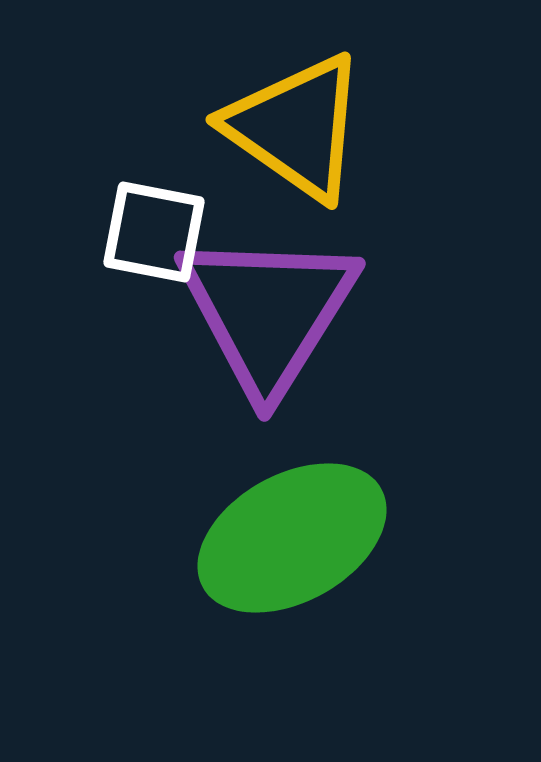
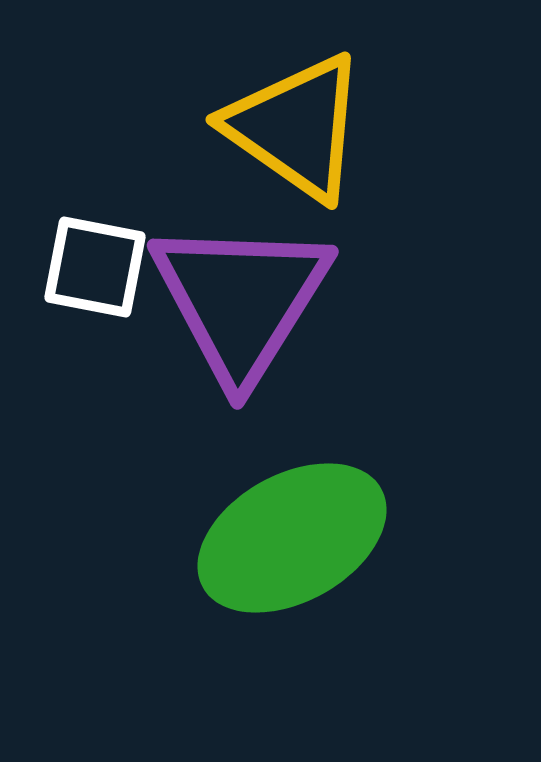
white square: moved 59 px left, 35 px down
purple triangle: moved 27 px left, 12 px up
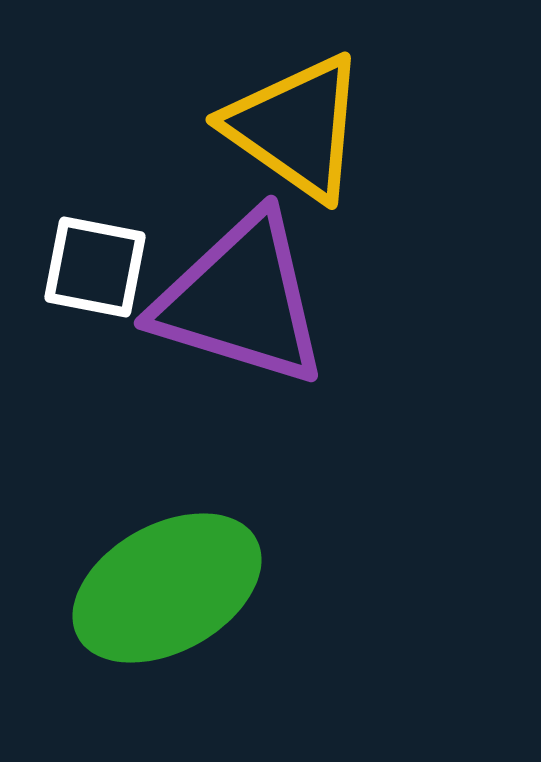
purple triangle: rotated 45 degrees counterclockwise
green ellipse: moved 125 px left, 50 px down
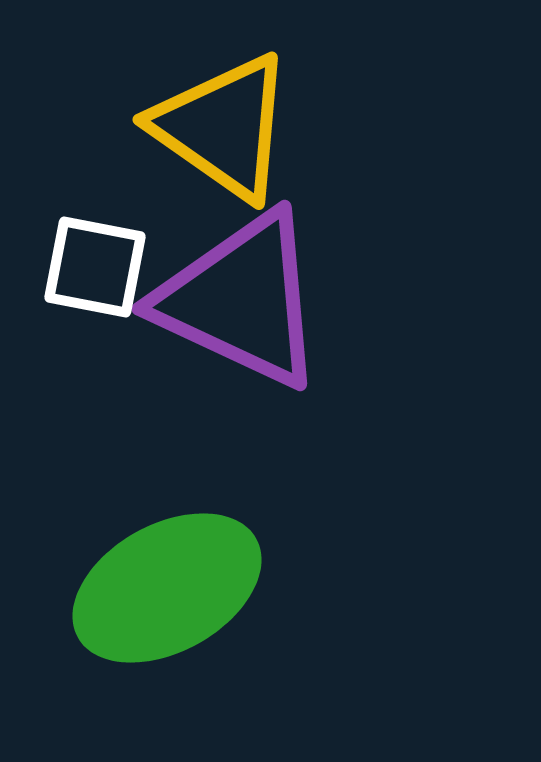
yellow triangle: moved 73 px left
purple triangle: rotated 8 degrees clockwise
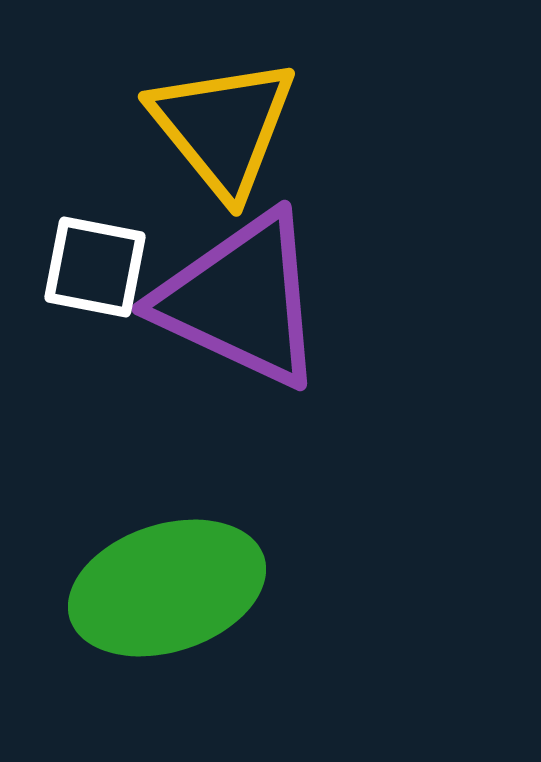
yellow triangle: rotated 16 degrees clockwise
green ellipse: rotated 11 degrees clockwise
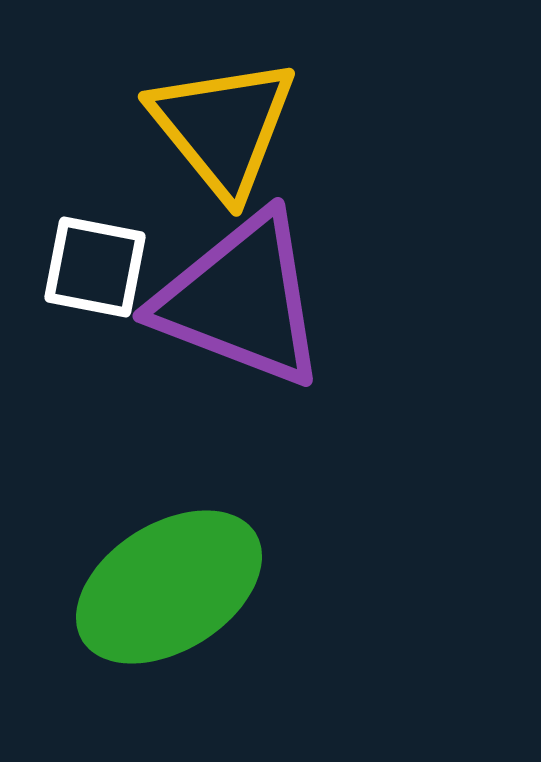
purple triangle: rotated 4 degrees counterclockwise
green ellipse: moved 2 px right, 1 px up; rotated 14 degrees counterclockwise
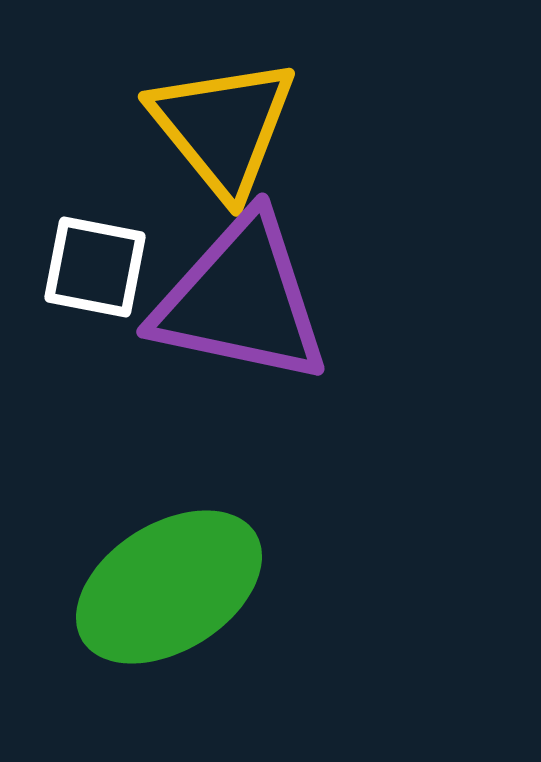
purple triangle: rotated 9 degrees counterclockwise
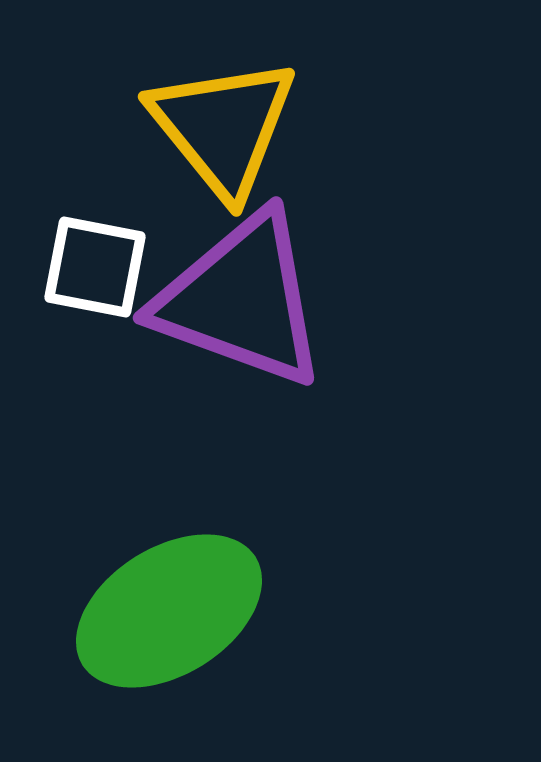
purple triangle: rotated 8 degrees clockwise
green ellipse: moved 24 px down
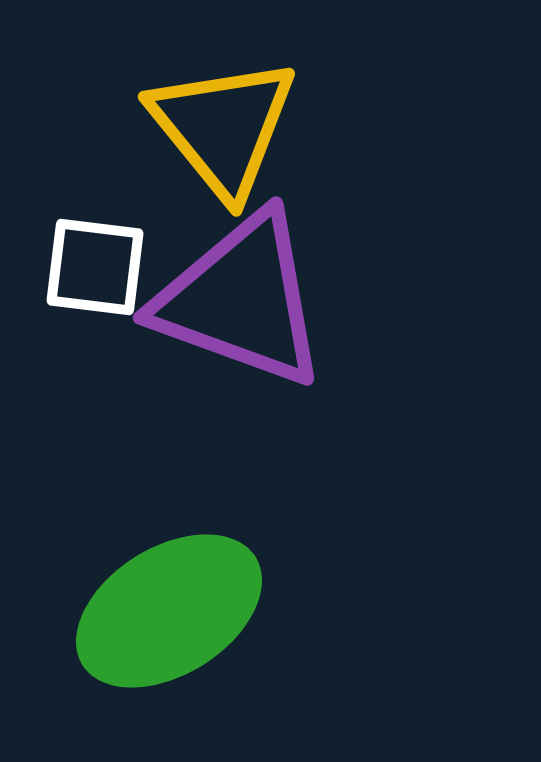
white square: rotated 4 degrees counterclockwise
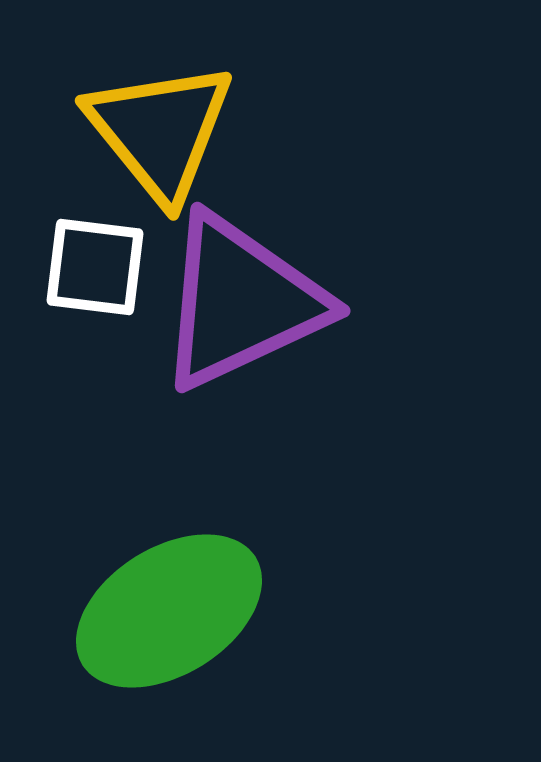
yellow triangle: moved 63 px left, 4 px down
purple triangle: moved 2 px down; rotated 45 degrees counterclockwise
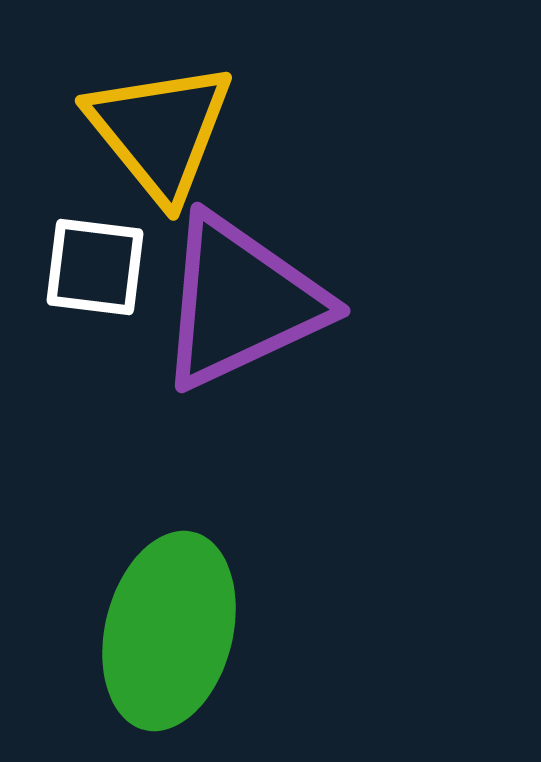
green ellipse: moved 20 px down; rotated 44 degrees counterclockwise
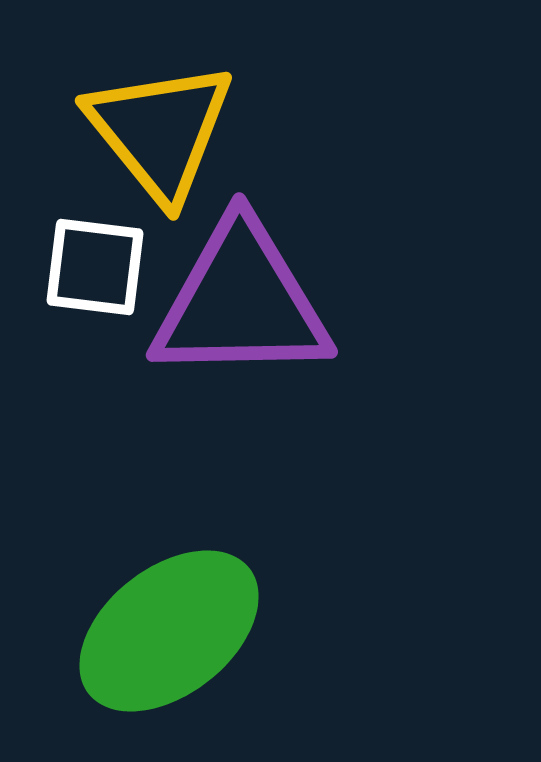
purple triangle: rotated 24 degrees clockwise
green ellipse: rotated 38 degrees clockwise
